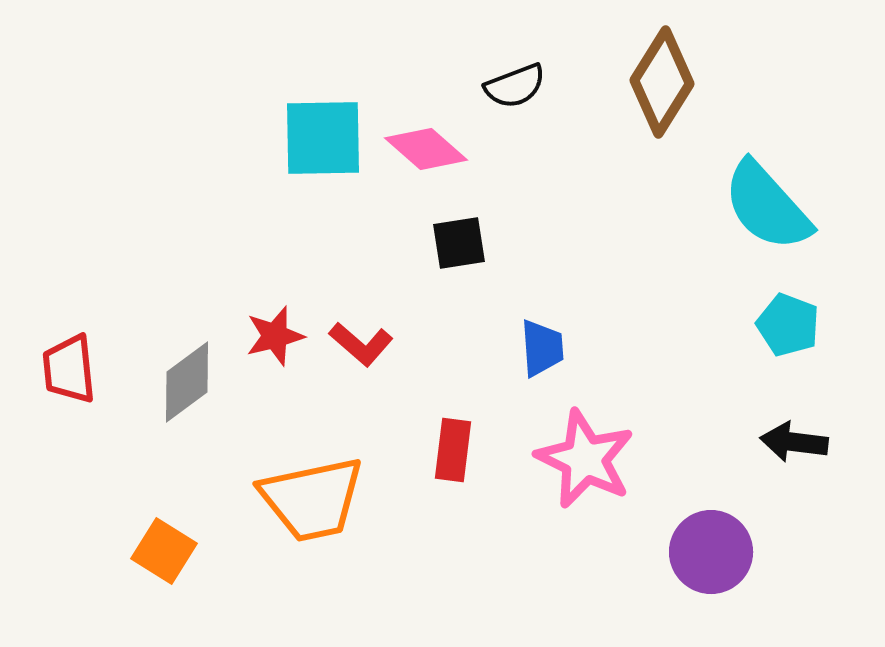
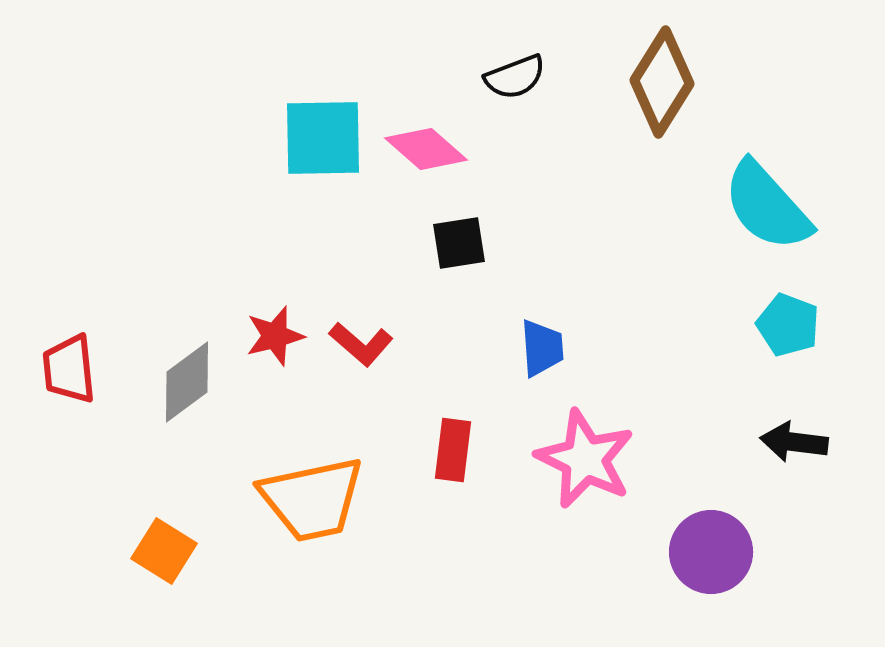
black semicircle: moved 9 px up
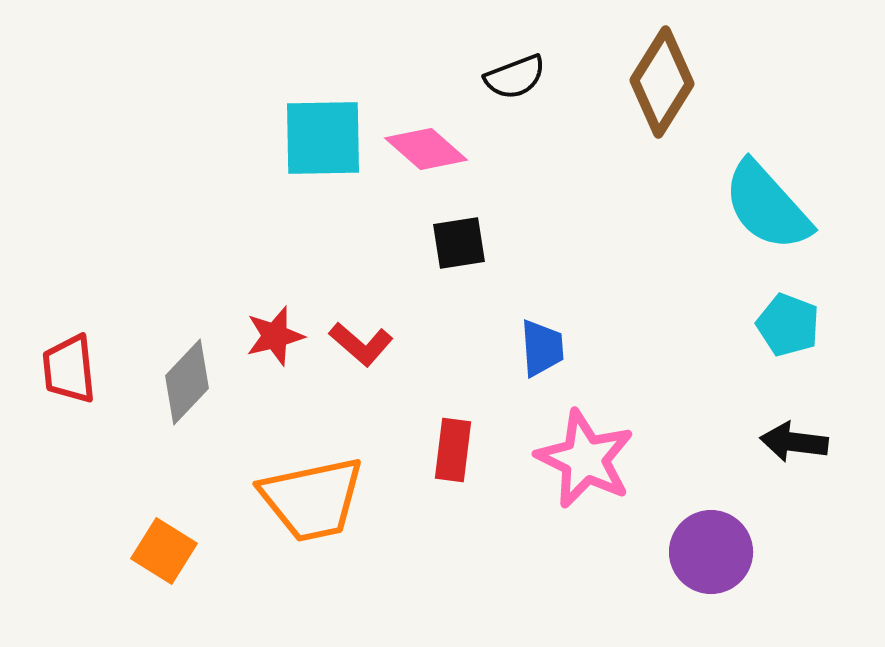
gray diamond: rotated 10 degrees counterclockwise
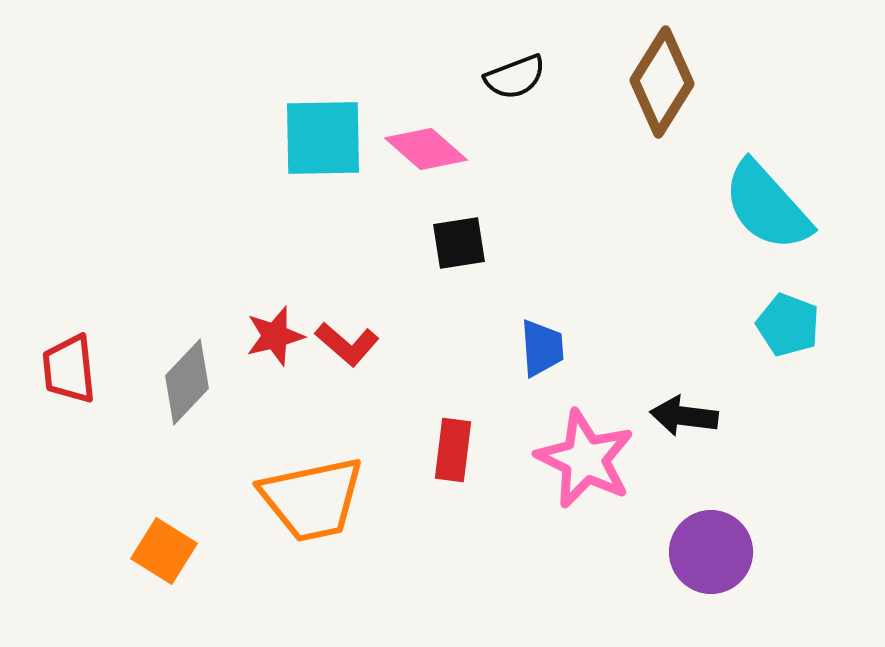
red L-shape: moved 14 px left
black arrow: moved 110 px left, 26 px up
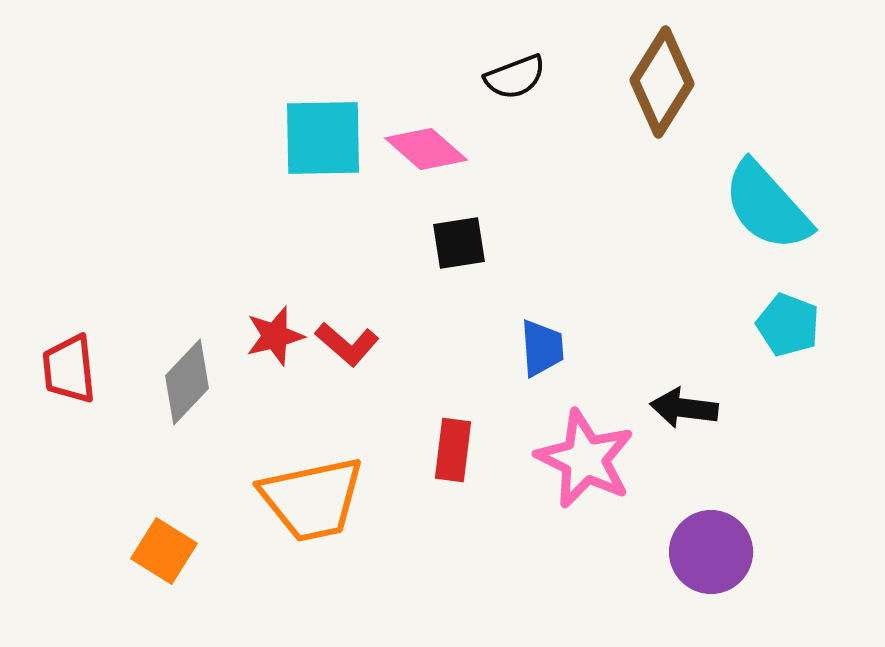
black arrow: moved 8 px up
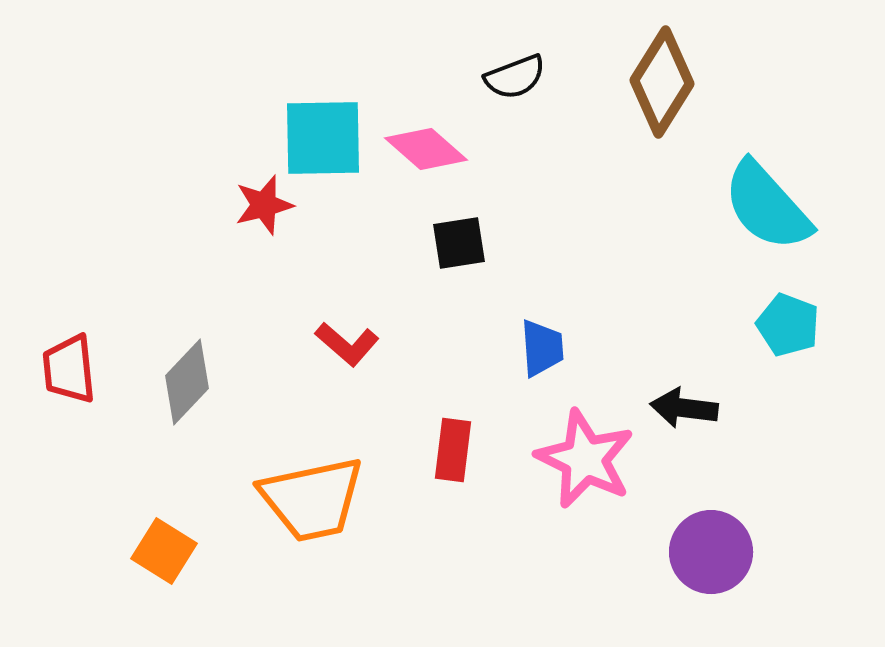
red star: moved 11 px left, 131 px up
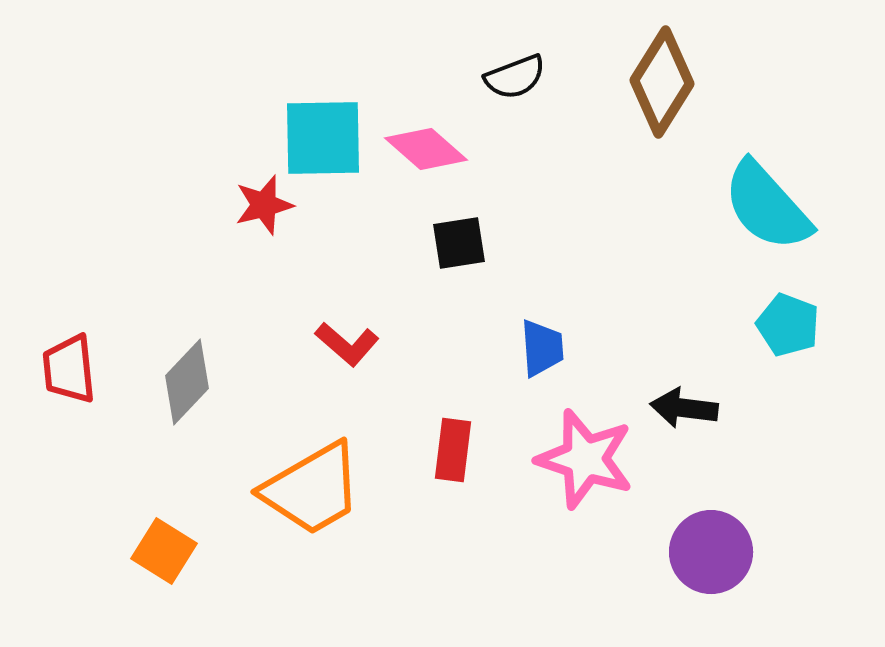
pink star: rotated 8 degrees counterclockwise
orange trapezoid: moved 10 px up; rotated 18 degrees counterclockwise
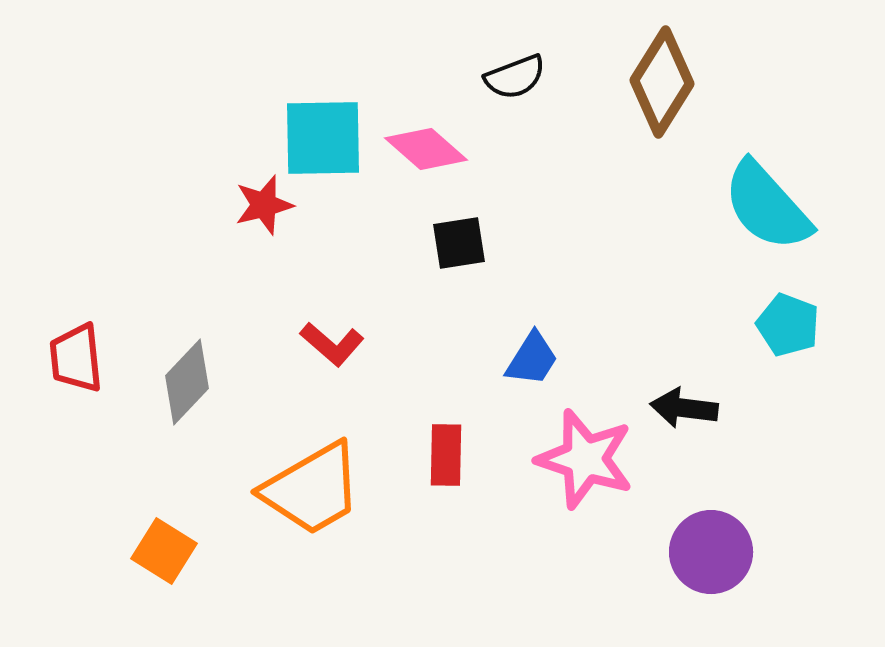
red L-shape: moved 15 px left
blue trapezoid: moved 10 px left, 11 px down; rotated 36 degrees clockwise
red trapezoid: moved 7 px right, 11 px up
red rectangle: moved 7 px left, 5 px down; rotated 6 degrees counterclockwise
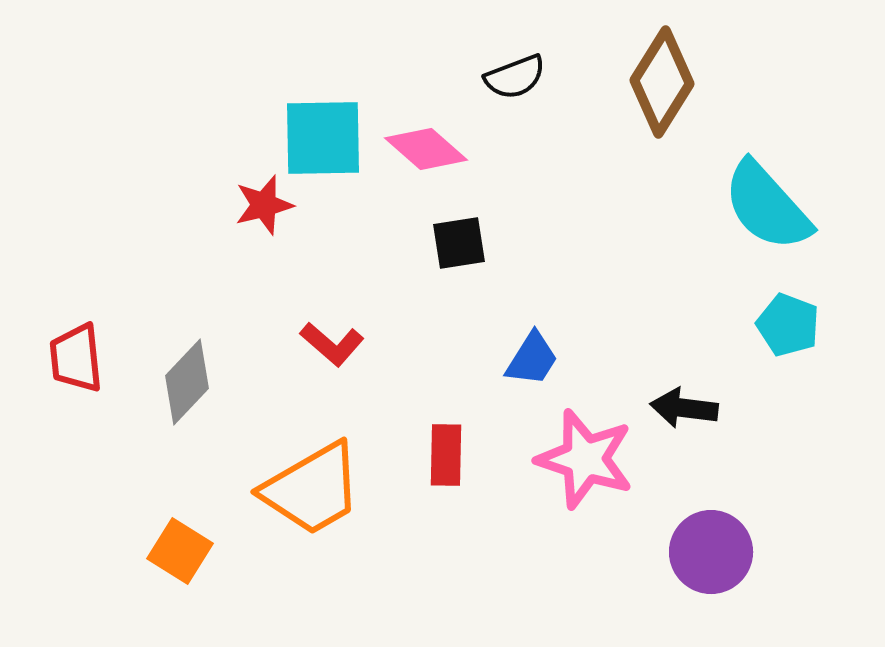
orange square: moved 16 px right
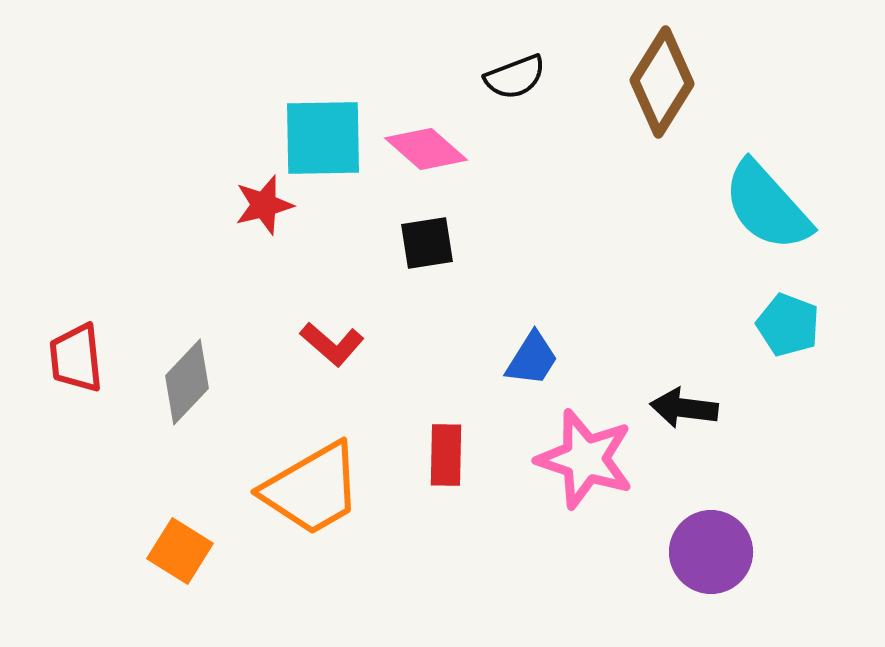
black square: moved 32 px left
